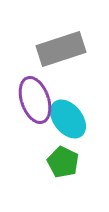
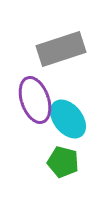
green pentagon: rotated 12 degrees counterclockwise
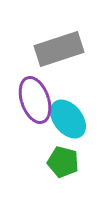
gray rectangle: moved 2 px left
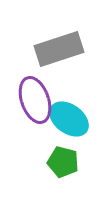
cyan ellipse: moved 1 px right; rotated 15 degrees counterclockwise
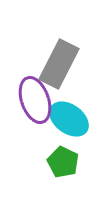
gray rectangle: moved 15 px down; rotated 45 degrees counterclockwise
green pentagon: rotated 12 degrees clockwise
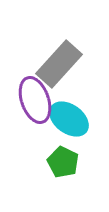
gray rectangle: rotated 15 degrees clockwise
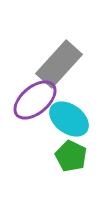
purple ellipse: rotated 69 degrees clockwise
green pentagon: moved 8 px right, 6 px up
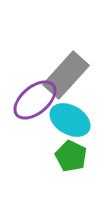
gray rectangle: moved 7 px right, 11 px down
cyan ellipse: moved 1 px right, 1 px down; rotated 6 degrees counterclockwise
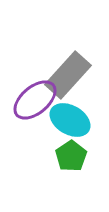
gray rectangle: moved 2 px right
green pentagon: rotated 12 degrees clockwise
